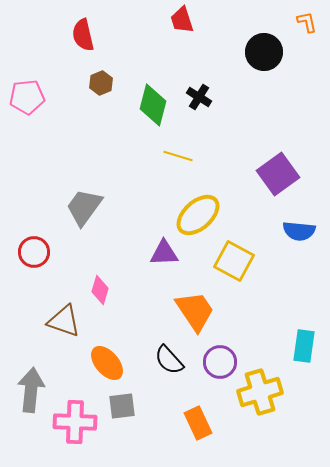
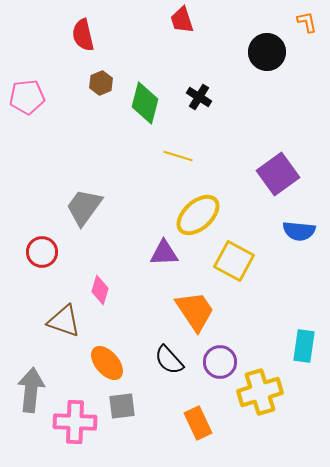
black circle: moved 3 px right
green diamond: moved 8 px left, 2 px up
red circle: moved 8 px right
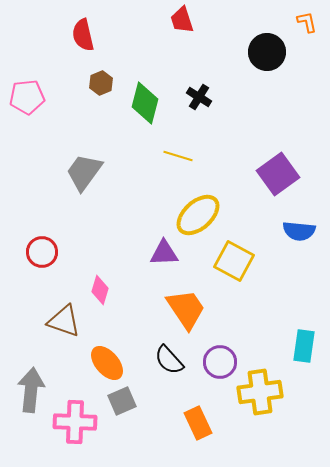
gray trapezoid: moved 35 px up
orange trapezoid: moved 9 px left, 2 px up
yellow cross: rotated 9 degrees clockwise
gray square: moved 5 px up; rotated 16 degrees counterclockwise
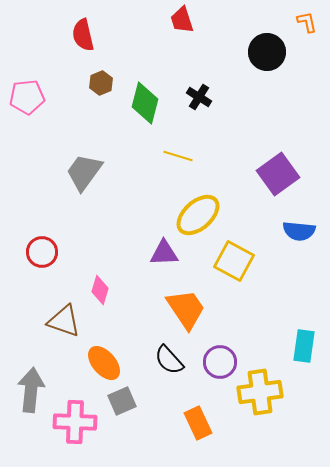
orange ellipse: moved 3 px left
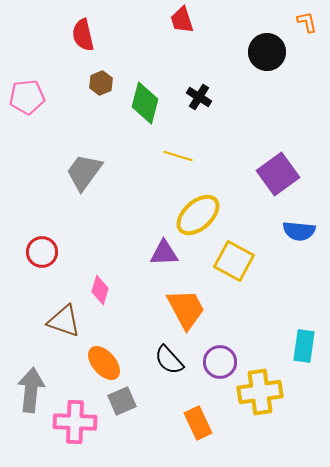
orange trapezoid: rotated 6 degrees clockwise
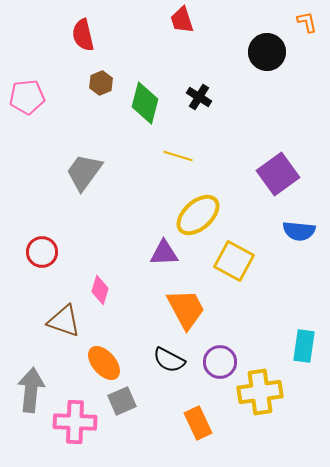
black semicircle: rotated 20 degrees counterclockwise
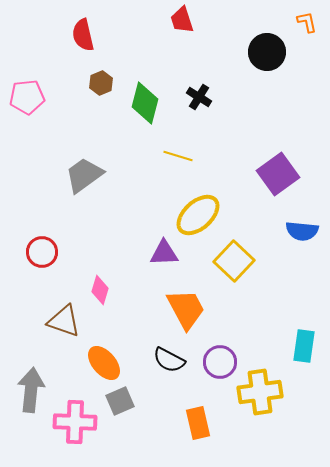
gray trapezoid: moved 3 px down; rotated 18 degrees clockwise
blue semicircle: moved 3 px right
yellow square: rotated 15 degrees clockwise
gray square: moved 2 px left
orange rectangle: rotated 12 degrees clockwise
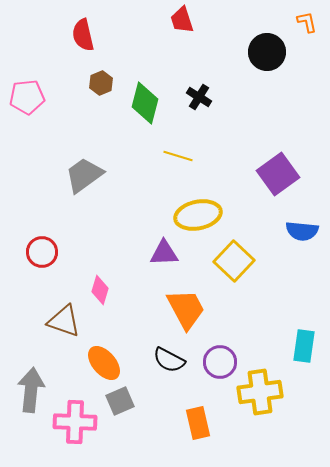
yellow ellipse: rotated 30 degrees clockwise
